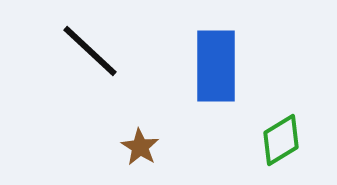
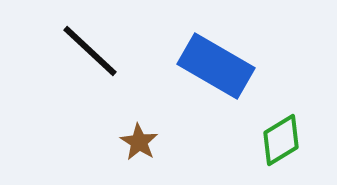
blue rectangle: rotated 60 degrees counterclockwise
brown star: moved 1 px left, 5 px up
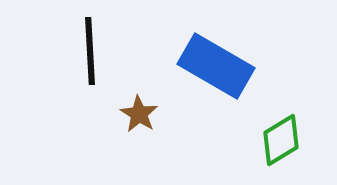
black line: rotated 44 degrees clockwise
brown star: moved 28 px up
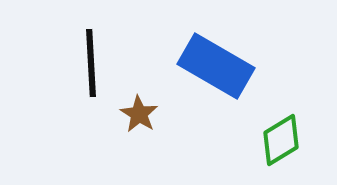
black line: moved 1 px right, 12 px down
